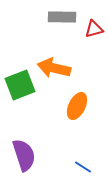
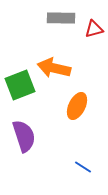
gray rectangle: moved 1 px left, 1 px down
purple semicircle: moved 19 px up
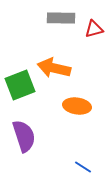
orange ellipse: rotated 72 degrees clockwise
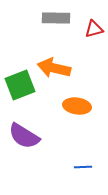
gray rectangle: moved 5 px left
purple semicircle: rotated 140 degrees clockwise
blue line: rotated 36 degrees counterclockwise
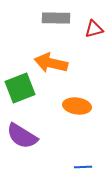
orange arrow: moved 3 px left, 5 px up
green square: moved 3 px down
purple semicircle: moved 2 px left
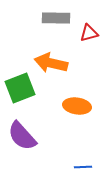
red triangle: moved 5 px left, 4 px down
purple semicircle: rotated 16 degrees clockwise
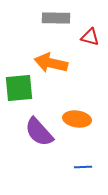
red triangle: moved 1 px right, 4 px down; rotated 30 degrees clockwise
green square: moved 1 px left; rotated 16 degrees clockwise
orange ellipse: moved 13 px down
purple semicircle: moved 17 px right, 4 px up
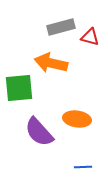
gray rectangle: moved 5 px right, 9 px down; rotated 16 degrees counterclockwise
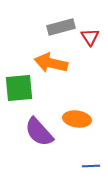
red triangle: rotated 42 degrees clockwise
blue line: moved 8 px right, 1 px up
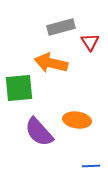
red triangle: moved 5 px down
orange ellipse: moved 1 px down
